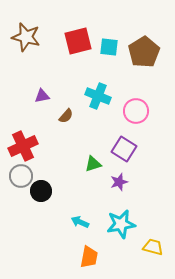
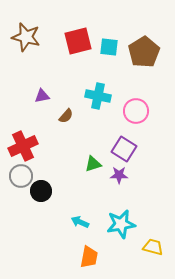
cyan cross: rotated 10 degrees counterclockwise
purple star: moved 7 px up; rotated 18 degrees clockwise
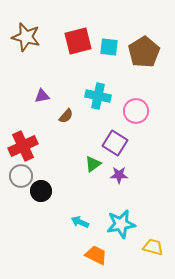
purple square: moved 9 px left, 6 px up
green triangle: rotated 18 degrees counterclockwise
orange trapezoid: moved 7 px right, 2 px up; rotated 75 degrees counterclockwise
